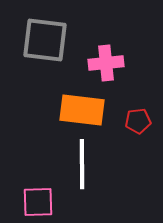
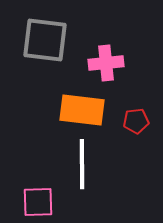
red pentagon: moved 2 px left
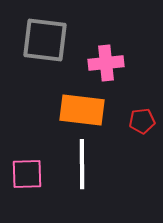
red pentagon: moved 6 px right
pink square: moved 11 px left, 28 px up
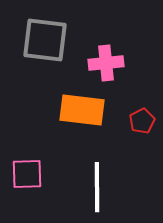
red pentagon: rotated 20 degrees counterclockwise
white line: moved 15 px right, 23 px down
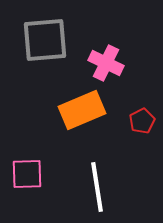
gray square: rotated 12 degrees counterclockwise
pink cross: rotated 32 degrees clockwise
orange rectangle: rotated 30 degrees counterclockwise
white line: rotated 9 degrees counterclockwise
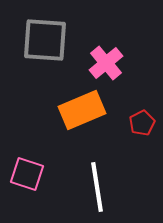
gray square: rotated 9 degrees clockwise
pink cross: rotated 24 degrees clockwise
red pentagon: moved 2 px down
pink square: rotated 20 degrees clockwise
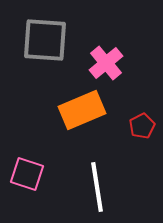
red pentagon: moved 3 px down
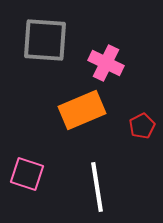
pink cross: rotated 24 degrees counterclockwise
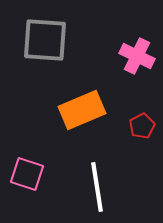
pink cross: moved 31 px right, 7 px up
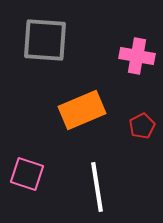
pink cross: rotated 16 degrees counterclockwise
